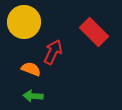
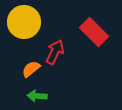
red arrow: moved 2 px right
orange semicircle: rotated 60 degrees counterclockwise
green arrow: moved 4 px right
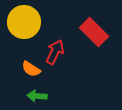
orange semicircle: rotated 108 degrees counterclockwise
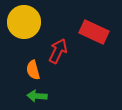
red rectangle: rotated 20 degrees counterclockwise
red arrow: moved 3 px right, 1 px up
orange semicircle: moved 2 px right, 1 px down; rotated 42 degrees clockwise
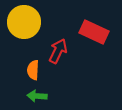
orange semicircle: rotated 18 degrees clockwise
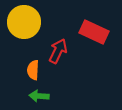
green arrow: moved 2 px right
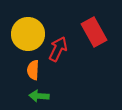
yellow circle: moved 4 px right, 12 px down
red rectangle: rotated 36 degrees clockwise
red arrow: moved 2 px up
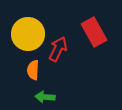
green arrow: moved 6 px right, 1 px down
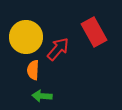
yellow circle: moved 2 px left, 3 px down
red arrow: rotated 15 degrees clockwise
green arrow: moved 3 px left, 1 px up
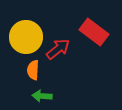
red rectangle: rotated 24 degrees counterclockwise
red arrow: rotated 10 degrees clockwise
